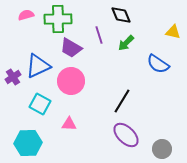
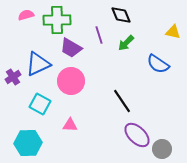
green cross: moved 1 px left, 1 px down
blue triangle: moved 2 px up
black line: rotated 65 degrees counterclockwise
pink triangle: moved 1 px right, 1 px down
purple ellipse: moved 11 px right
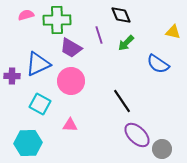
purple cross: moved 1 px left, 1 px up; rotated 35 degrees clockwise
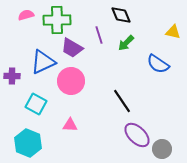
purple trapezoid: moved 1 px right
blue triangle: moved 5 px right, 2 px up
cyan square: moved 4 px left
cyan hexagon: rotated 24 degrees clockwise
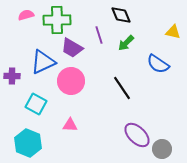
black line: moved 13 px up
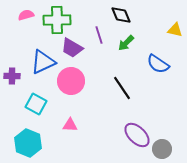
yellow triangle: moved 2 px right, 2 px up
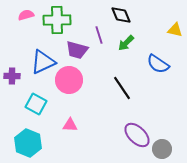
purple trapezoid: moved 5 px right, 2 px down; rotated 15 degrees counterclockwise
pink circle: moved 2 px left, 1 px up
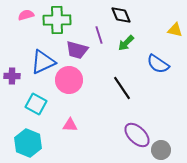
gray circle: moved 1 px left, 1 px down
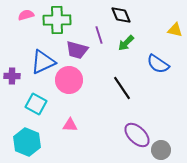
cyan hexagon: moved 1 px left, 1 px up
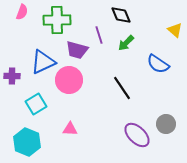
pink semicircle: moved 4 px left, 3 px up; rotated 126 degrees clockwise
yellow triangle: rotated 28 degrees clockwise
cyan square: rotated 30 degrees clockwise
pink triangle: moved 4 px down
gray circle: moved 5 px right, 26 px up
